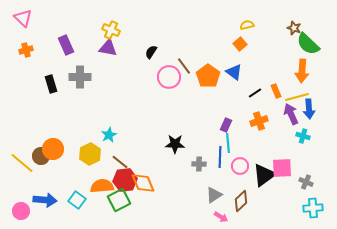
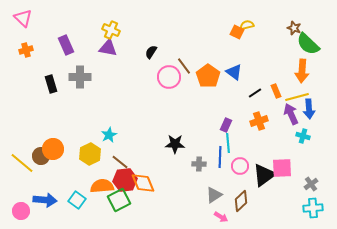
orange square at (240, 44): moved 3 px left, 12 px up; rotated 24 degrees counterclockwise
gray cross at (306, 182): moved 5 px right, 2 px down; rotated 32 degrees clockwise
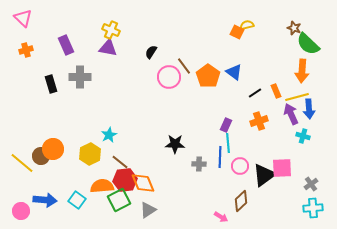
gray triangle at (214, 195): moved 66 px left, 15 px down
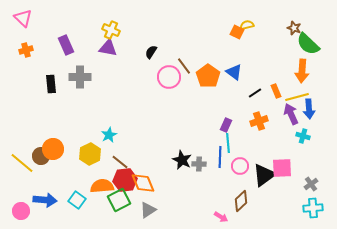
black rectangle at (51, 84): rotated 12 degrees clockwise
black star at (175, 144): moved 7 px right, 16 px down; rotated 24 degrees clockwise
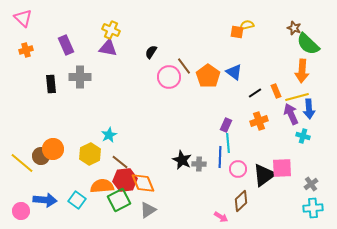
orange square at (237, 32): rotated 16 degrees counterclockwise
pink circle at (240, 166): moved 2 px left, 3 px down
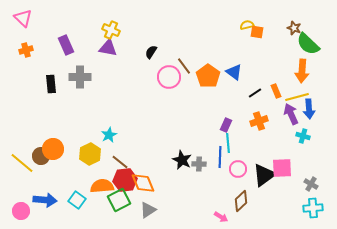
orange square at (237, 32): moved 20 px right
gray cross at (311, 184): rotated 24 degrees counterclockwise
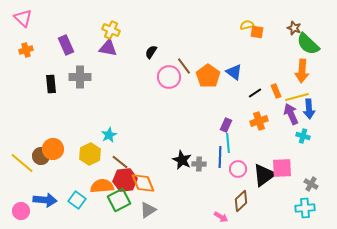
cyan cross at (313, 208): moved 8 px left
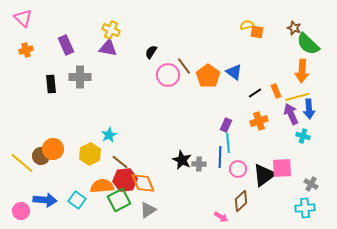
pink circle at (169, 77): moved 1 px left, 2 px up
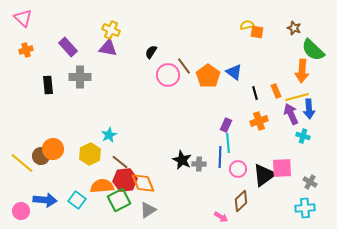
green semicircle at (308, 44): moved 5 px right, 6 px down
purple rectangle at (66, 45): moved 2 px right, 2 px down; rotated 18 degrees counterclockwise
black rectangle at (51, 84): moved 3 px left, 1 px down
black line at (255, 93): rotated 72 degrees counterclockwise
gray cross at (311, 184): moved 1 px left, 2 px up
